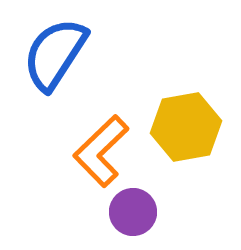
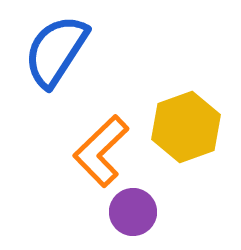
blue semicircle: moved 1 px right, 3 px up
yellow hexagon: rotated 10 degrees counterclockwise
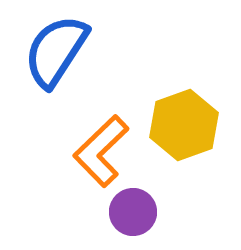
yellow hexagon: moved 2 px left, 2 px up
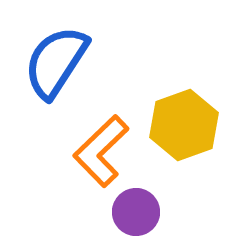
blue semicircle: moved 11 px down
purple circle: moved 3 px right
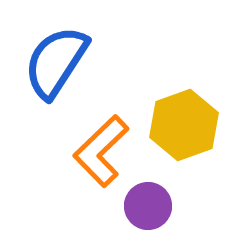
purple circle: moved 12 px right, 6 px up
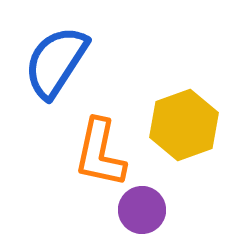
orange L-shape: moved 1 px left, 2 px down; rotated 34 degrees counterclockwise
purple circle: moved 6 px left, 4 px down
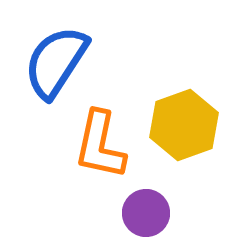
orange L-shape: moved 8 px up
purple circle: moved 4 px right, 3 px down
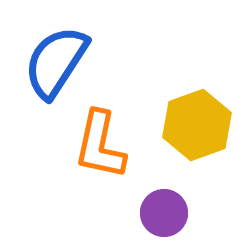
yellow hexagon: moved 13 px right
purple circle: moved 18 px right
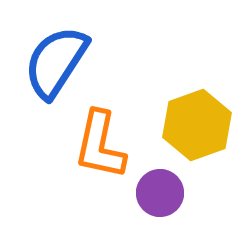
purple circle: moved 4 px left, 20 px up
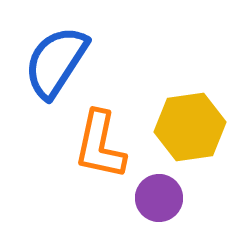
yellow hexagon: moved 7 px left, 2 px down; rotated 12 degrees clockwise
purple circle: moved 1 px left, 5 px down
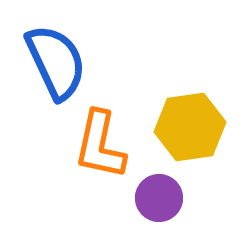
blue semicircle: rotated 122 degrees clockwise
